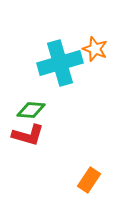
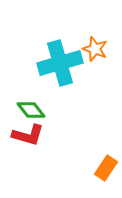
green diamond: rotated 48 degrees clockwise
orange rectangle: moved 17 px right, 12 px up
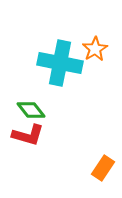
orange star: rotated 20 degrees clockwise
cyan cross: rotated 27 degrees clockwise
orange rectangle: moved 3 px left
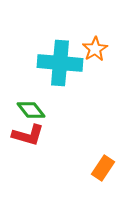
cyan cross: rotated 6 degrees counterclockwise
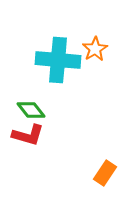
cyan cross: moved 2 px left, 3 px up
orange rectangle: moved 2 px right, 5 px down
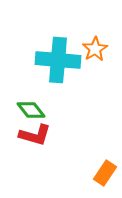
red L-shape: moved 7 px right
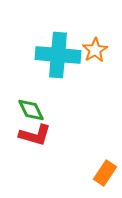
orange star: moved 1 px down
cyan cross: moved 5 px up
green diamond: rotated 12 degrees clockwise
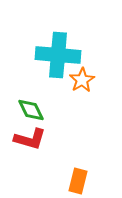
orange star: moved 13 px left, 30 px down
red L-shape: moved 5 px left, 4 px down
orange rectangle: moved 27 px left, 8 px down; rotated 20 degrees counterclockwise
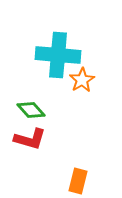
green diamond: rotated 16 degrees counterclockwise
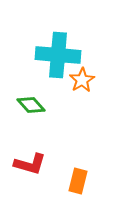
green diamond: moved 5 px up
red L-shape: moved 25 px down
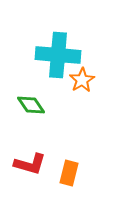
green diamond: rotated 8 degrees clockwise
orange rectangle: moved 9 px left, 8 px up
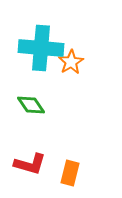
cyan cross: moved 17 px left, 7 px up
orange star: moved 11 px left, 18 px up
orange rectangle: moved 1 px right
